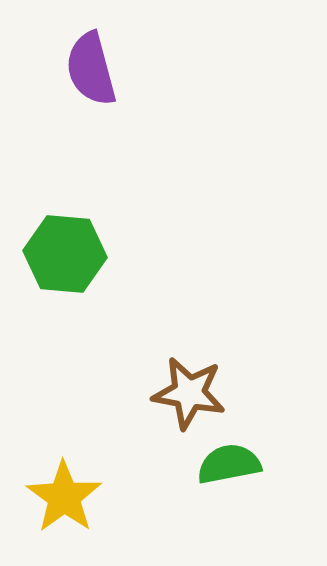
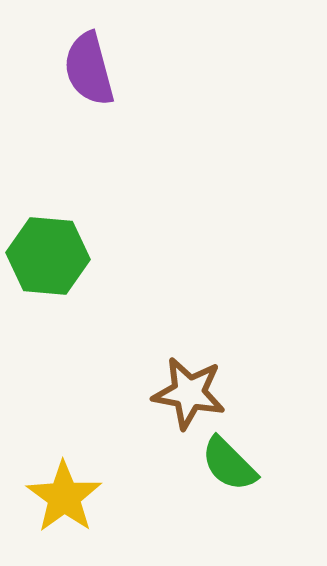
purple semicircle: moved 2 px left
green hexagon: moved 17 px left, 2 px down
green semicircle: rotated 124 degrees counterclockwise
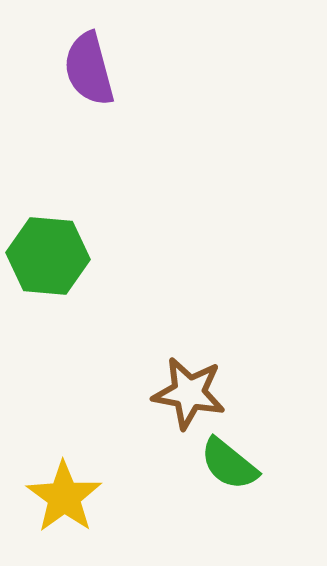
green semicircle: rotated 6 degrees counterclockwise
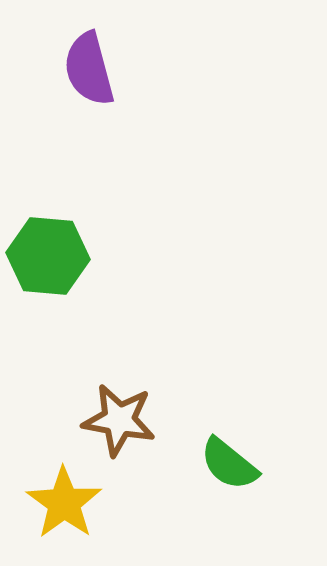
brown star: moved 70 px left, 27 px down
yellow star: moved 6 px down
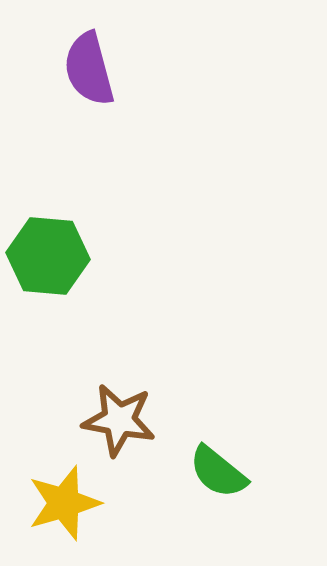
green semicircle: moved 11 px left, 8 px down
yellow star: rotated 20 degrees clockwise
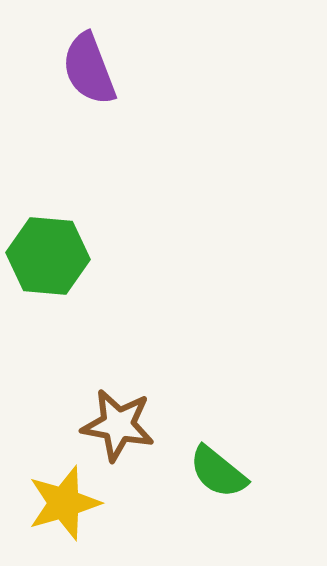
purple semicircle: rotated 6 degrees counterclockwise
brown star: moved 1 px left, 5 px down
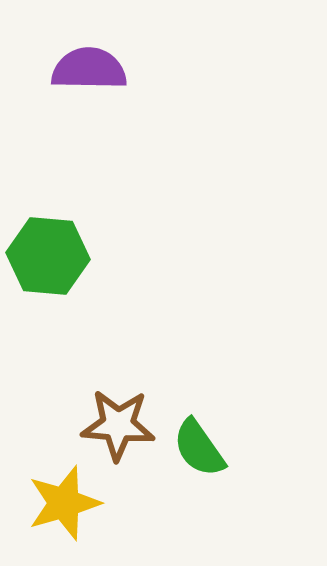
purple semicircle: rotated 112 degrees clockwise
brown star: rotated 6 degrees counterclockwise
green semicircle: moved 19 px left, 24 px up; rotated 16 degrees clockwise
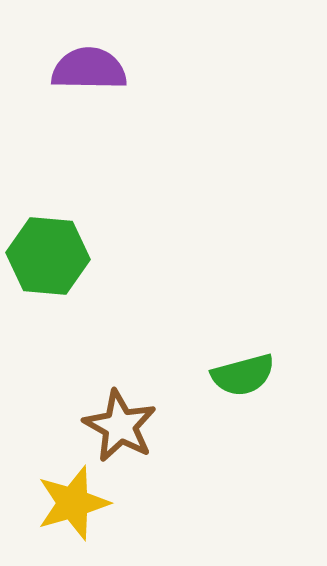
brown star: moved 2 px right, 1 px down; rotated 24 degrees clockwise
green semicircle: moved 44 px right, 73 px up; rotated 70 degrees counterclockwise
yellow star: moved 9 px right
